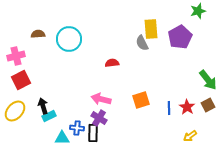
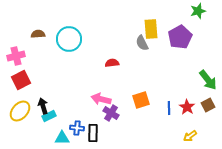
yellow ellipse: moved 5 px right
purple cross: moved 12 px right, 5 px up
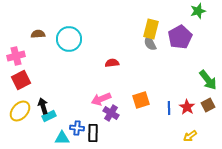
yellow rectangle: rotated 18 degrees clockwise
gray semicircle: moved 8 px right
pink arrow: rotated 36 degrees counterclockwise
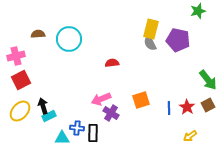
purple pentagon: moved 2 px left, 3 px down; rotated 30 degrees counterclockwise
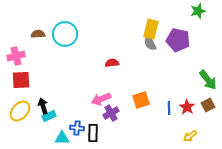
cyan circle: moved 4 px left, 5 px up
red square: rotated 24 degrees clockwise
purple cross: rotated 28 degrees clockwise
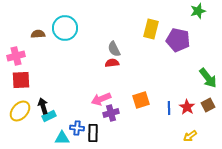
cyan circle: moved 6 px up
gray semicircle: moved 36 px left, 6 px down
green arrow: moved 2 px up
purple cross: rotated 14 degrees clockwise
